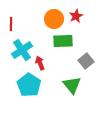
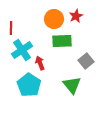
red line: moved 4 px down
green rectangle: moved 1 px left
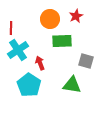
orange circle: moved 4 px left
cyan cross: moved 4 px left
gray square: rotated 35 degrees counterclockwise
green triangle: rotated 42 degrees counterclockwise
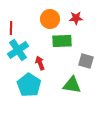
red star: moved 2 px down; rotated 24 degrees clockwise
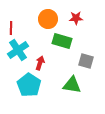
orange circle: moved 2 px left
green rectangle: rotated 18 degrees clockwise
red arrow: rotated 40 degrees clockwise
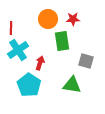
red star: moved 3 px left, 1 px down
green rectangle: rotated 66 degrees clockwise
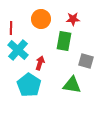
orange circle: moved 7 px left
green rectangle: moved 2 px right; rotated 18 degrees clockwise
cyan cross: rotated 15 degrees counterclockwise
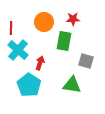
orange circle: moved 3 px right, 3 px down
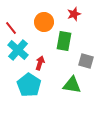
red star: moved 1 px right, 5 px up; rotated 16 degrees counterclockwise
red line: rotated 40 degrees counterclockwise
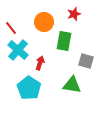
cyan pentagon: moved 3 px down
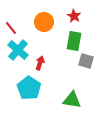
red star: moved 2 px down; rotated 24 degrees counterclockwise
green rectangle: moved 10 px right
green triangle: moved 15 px down
